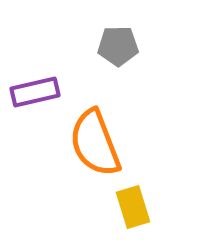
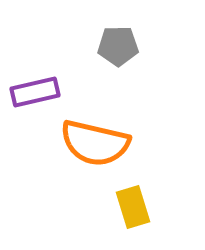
orange semicircle: rotated 56 degrees counterclockwise
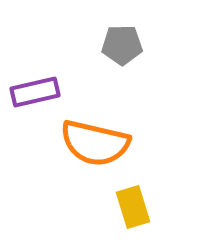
gray pentagon: moved 4 px right, 1 px up
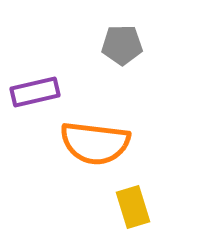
orange semicircle: rotated 6 degrees counterclockwise
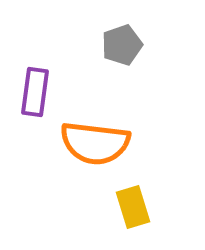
gray pentagon: rotated 18 degrees counterclockwise
purple rectangle: rotated 69 degrees counterclockwise
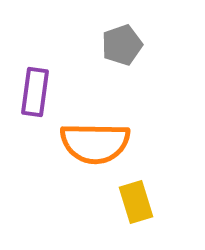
orange semicircle: rotated 6 degrees counterclockwise
yellow rectangle: moved 3 px right, 5 px up
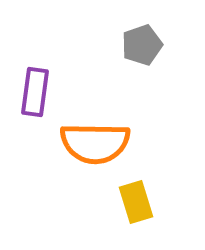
gray pentagon: moved 20 px right
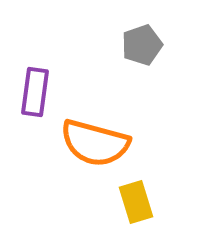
orange semicircle: rotated 14 degrees clockwise
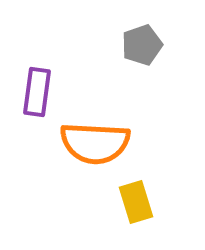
purple rectangle: moved 2 px right
orange semicircle: rotated 12 degrees counterclockwise
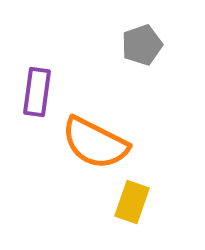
orange semicircle: rotated 24 degrees clockwise
yellow rectangle: moved 4 px left; rotated 36 degrees clockwise
